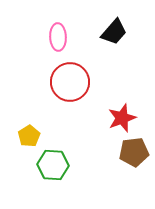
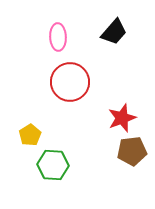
yellow pentagon: moved 1 px right, 1 px up
brown pentagon: moved 2 px left, 1 px up
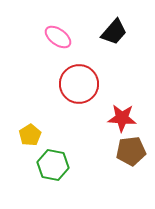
pink ellipse: rotated 52 degrees counterclockwise
red circle: moved 9 px right, 2 px down
red star: rotated 24 degrees clockwise
brown pentagon: moved 1 px left
green hexagon: rotated 8 degrees clockwise
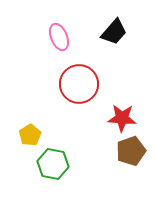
pink ellipse: moved 1 px right; rotated 32 degrees clockwise
brown pentagon: rotated 12 degrees counterclockwise
green hexagon: moved 1 px up
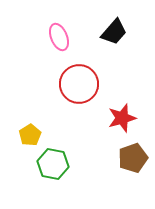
red star: rotated 20 degrees counterclockwise
brown pentagon: moved 2 px right, 7 px down
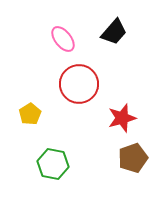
pink ellipse: moved 4 px right, 2 px down; rotated 16 degrees counterclockwise
yellow pentagon: moved 21 px up
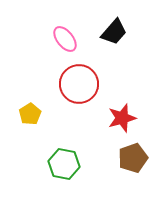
pink ellipse: moved 2 px right
green hexagon: moved 11 px right
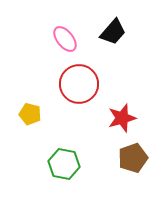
black trapezoid: moved 1 px left
yellow pentagon: rotated 25 degrees counterclockwise
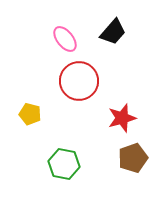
red circle: moved 3 px up
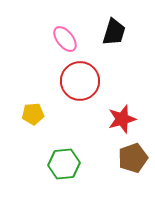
black trapezoid: moved 1 px right; rotated 24 degrees counterclockwise
red circle: moved 1 px right
yellow pentagon: moved 3 px right; rotated 20 degrees counterclockwise
red star: moved 1 px down
green hexagon: rotated 16 degrees counterclockwise
